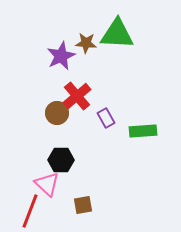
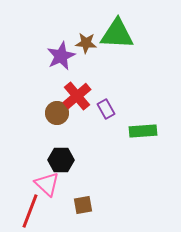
purple rectangle: moved 9 px up
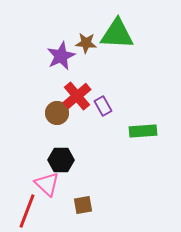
purple rectangle: moved 3 px left, 3 px up
red line: moved 3 px left
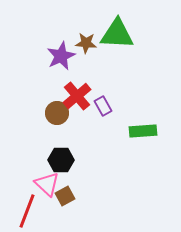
brown square: moved 18 px left, 9 px up; rotated 18 degrees counterclockwise
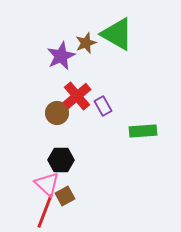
green triangle: rotated 27 degrees clockwise
brown star: rotated 25 degrees counterclockwise
red line: moved 18 px right
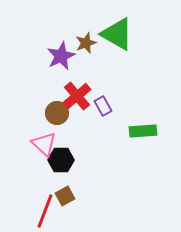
pink triangle: moved 3 px left, 40 px up
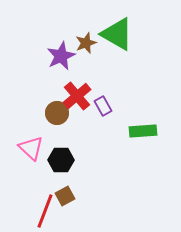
pink triangle: moved 13 px left, 4 px down
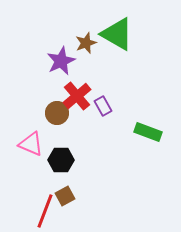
purple star: moved 5 px down
green rectangle: moved 5 px right, 1 px down; rotated 24 degrees clockwise
pink triangle: moved 4 px up; rotated 20 degrees counterclockwise
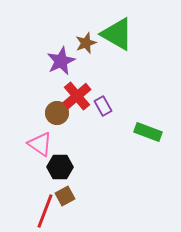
pink triangle: moved 9 px right; rotated 12 degrees clockwise
black hexagon: moved 1 px left, 7 px down
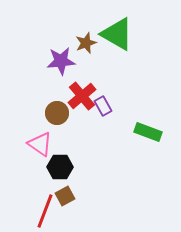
purple star: rotated 20 degrees clockwise
red cross: moved 5 px right
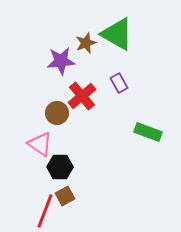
purple rectangle: moved 16 px right, 23 px up
